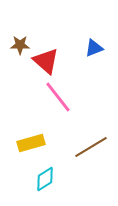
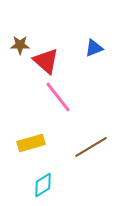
cyan diamond: moved 2 px left, 6 px down
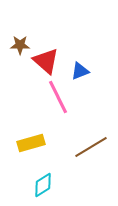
blue triangle: moved 14 px left, 23 px down
pink line: rotated 12 degrees clockwise
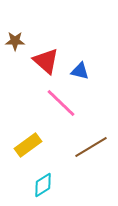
brown star: moved 5 px left, 4 px up
blue triangle: rotated 36 degrees clockwise
pink line: moved 3 px right, 6 px down; rotated 20 degrees counterclockwise
yellow rectangle: moved 3 px left, 2 px down; rotated 20 degrees counterclockwise
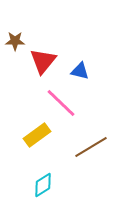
red triangle: moved 3 px left; rotated 28 degrees clockwise
yellow rectangle: moved 9 px right, 10 px up
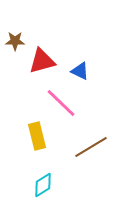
red triangle: moved 1 px left; rotated 36 degrees clockwise
blue triangle: rotated 12 degrees clockwise
yellow rectangle: moved 1 px down; rotated 68 degrees counterclockwise
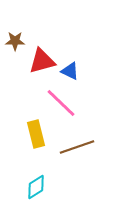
blue triangle: moved 10 px left
yellow rectangle: moved 1 px left, 2 px up
brown line: moved 14 px left; rotated 12 degrees clockwise
cyan diamond: moved 7 px left, 2 px down
